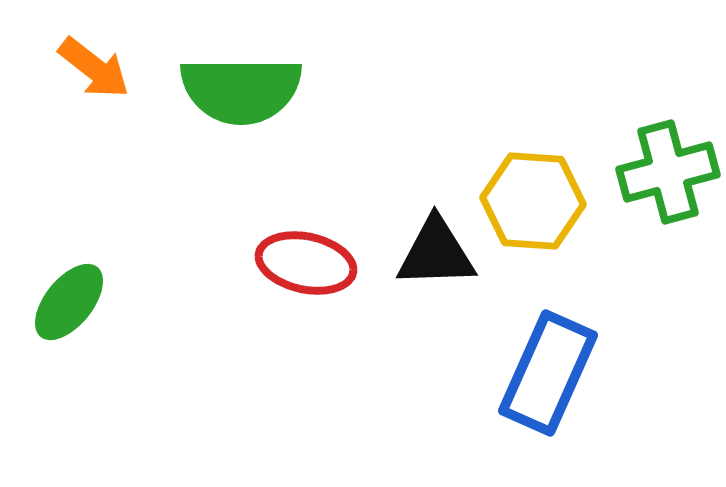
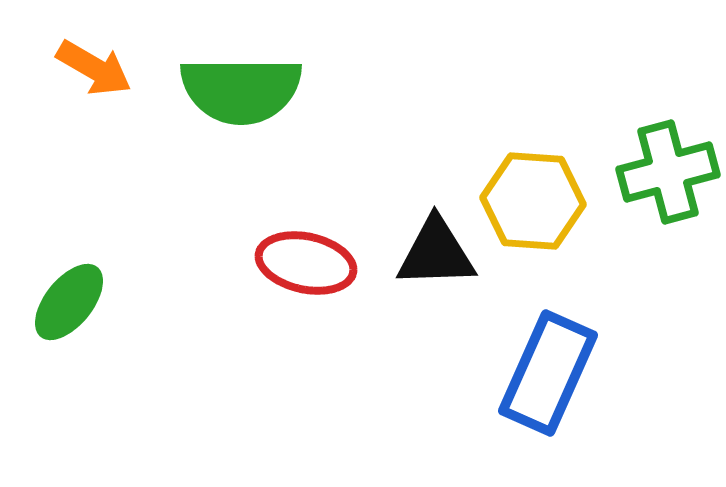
orange arrow: rotated 8 degrees counterclockwise
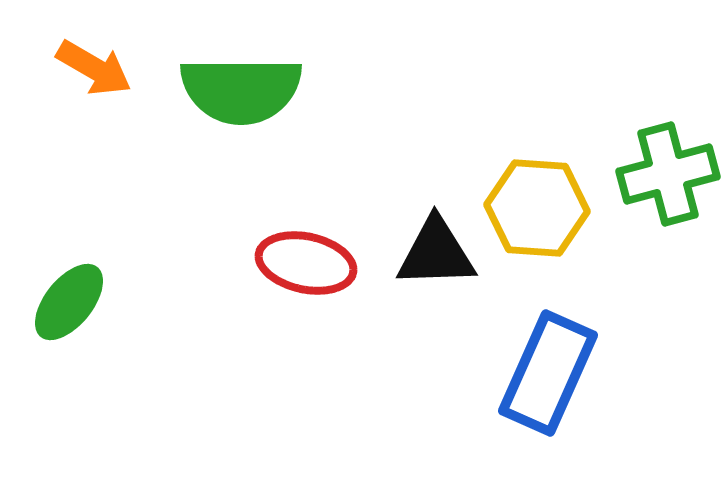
green cross: moved 2 px down
yellow hexagon: moved 4 px right, 7 px down
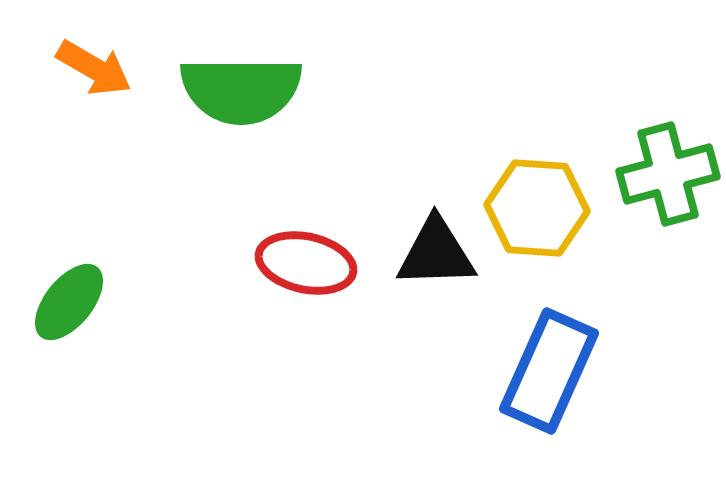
blue rectangle: moved 1 px right, 2 px up
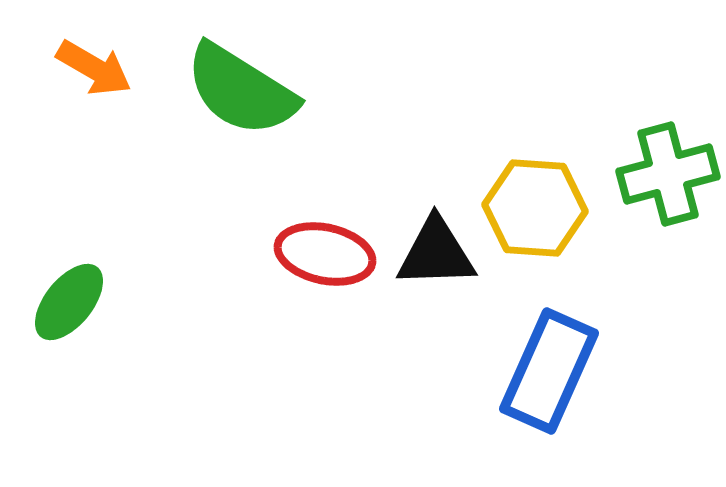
green semicircle: rotated 32 degrees clockwise
yellow hexagon: moved 2 px left
red ellipse: moved 19 px right, 9 px up
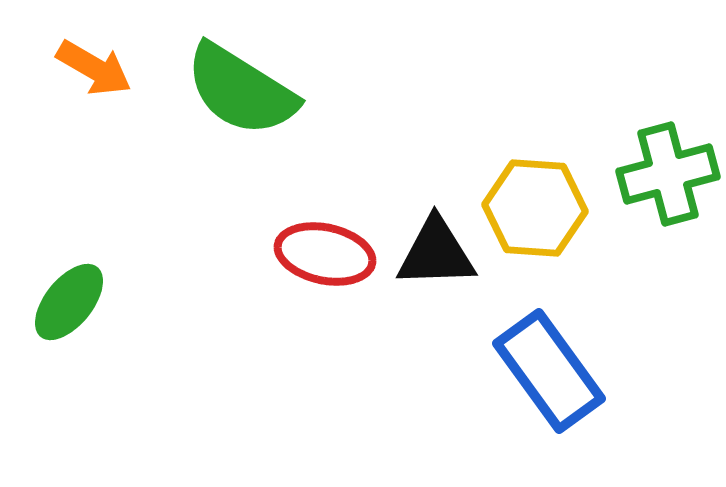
blue rectangle: rotated 60 degrees counterclockwise
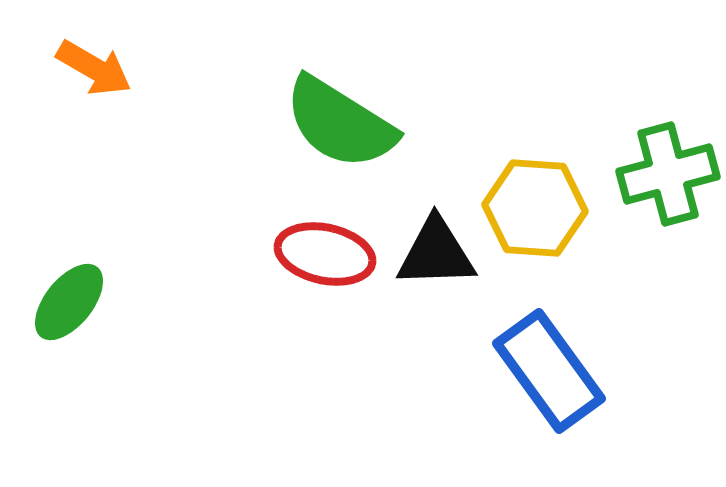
green semicircle: moved 99 px right, 33 px down
